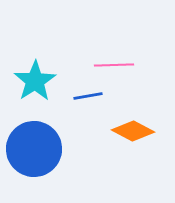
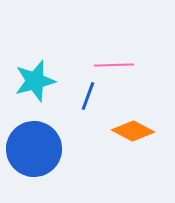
cyan star: rotated 18 degrees clockwise
blue line: rotated 60 degrees counterclockwise
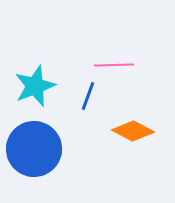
cyan star: moved 5 px down; rotated 6 degrees counterclockwise
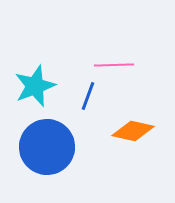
orange diamond: rotated 15 degrees counterclockwise
blue circle: moved 13 px right, 2 px up
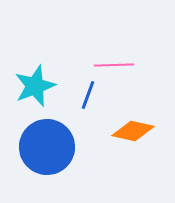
blue line: moved 1 px up
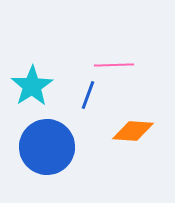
cyan star: moved 3 px left; rotated 12 degrees counterclockwise
orange diamond: rotated 9 degrees counterclockwise
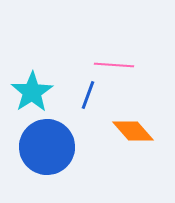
pink line: rotated 6 degrees clockwise
cyan star: moved 6 px down
orange diamond: rotated 45 degrees clockwise
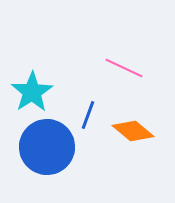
pink line: moved 10 px right, 3 px down; rotated 21 degrees clockwise
blue line: moved 20 px down
orange diamond: rotated 9 degrees counterclockwise
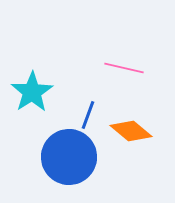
pink line: rotated 12 degrees counterclockwise
orange diamond: moved 2 px left
blue circle: moved 22 px right, 10 px down
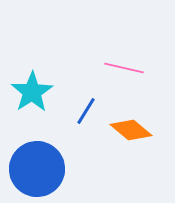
blue line: moved 2 px left, 4 px up; rotated 12 degrees clockwise
orange diamond: moved 1 px up
blue circle: moved 32 px left, 12 px down
